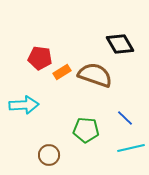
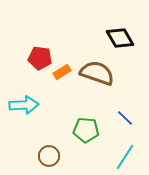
black diamond: moved 6 px up
brown semicircle: moved 2 px right, 2 px up
cyan line: moved 6 px left, 9 px down; rotated 44 degrees counterclockwise
brown circle: moved 1 px down
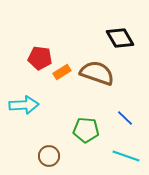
cyan line: moved 1 px right, 1 px up; rotated 76 degrees clockwise
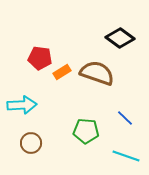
black diamond: rotated 24 degrees counterclockwise
cyan arrow: moved 2 px left
green pentagon: moved 1 px down
brown circle: moved 18 px left, 13 px up
